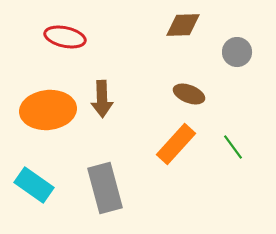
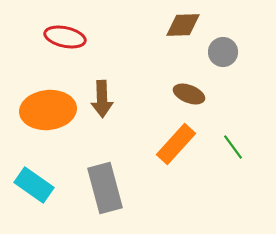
gray circle: moved 14 px left
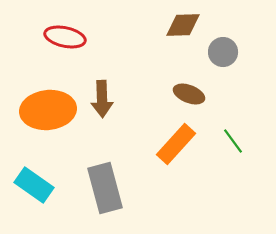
green line: moved 6 px up
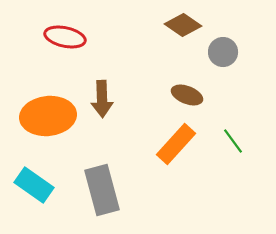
brown diamond: rotated 36 degrees clockwise
brown ellipse: moved 2 px left, 1 px down
orange ellipse: moved 6 px down
gray rectangle: moved 3 px left, 2 px down
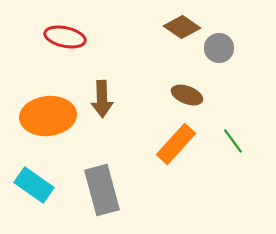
brown diamond: moved 1 px left, 2 px down
gray circle: moved 4 px left, 4 px up
